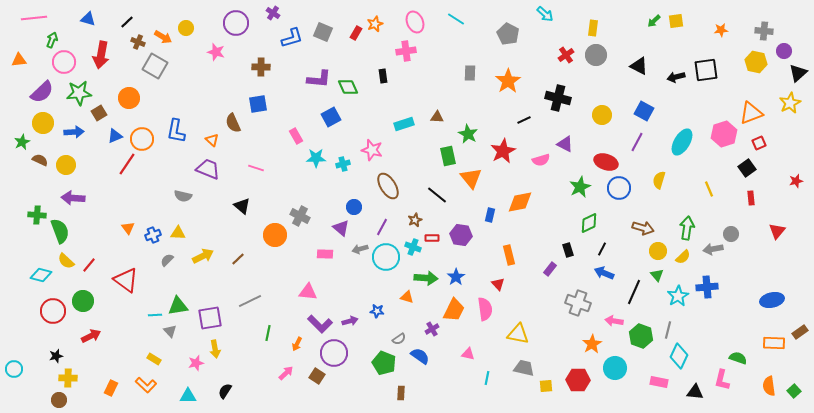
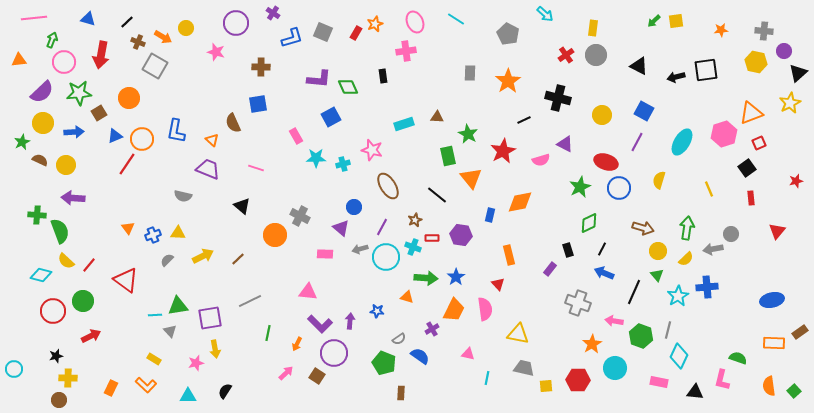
yellow semicircle at (683, 257): moved 3 px right, 2 px down
purple arrow at (350, 321): rotated 70 degrees counterclockwise
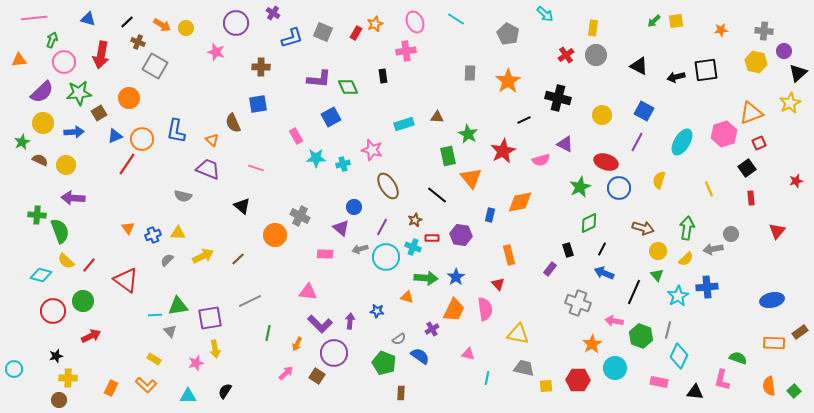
orange arrow at (163, 37): moved 1 px left, 12 px up
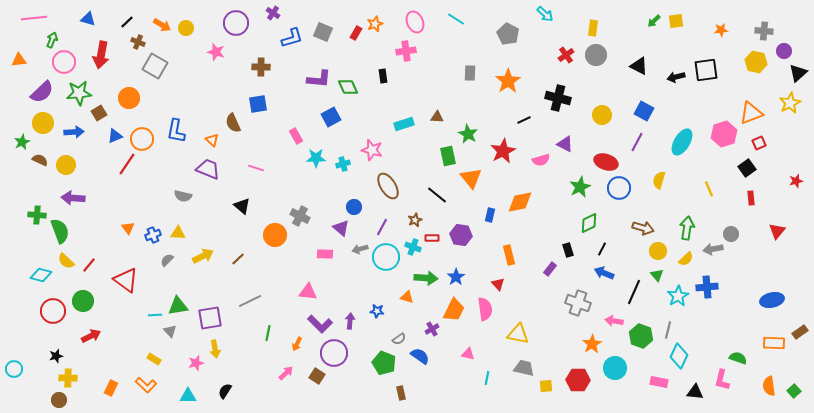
brown rectangle at (401, 393): rotated 16 degrees counterclockwise
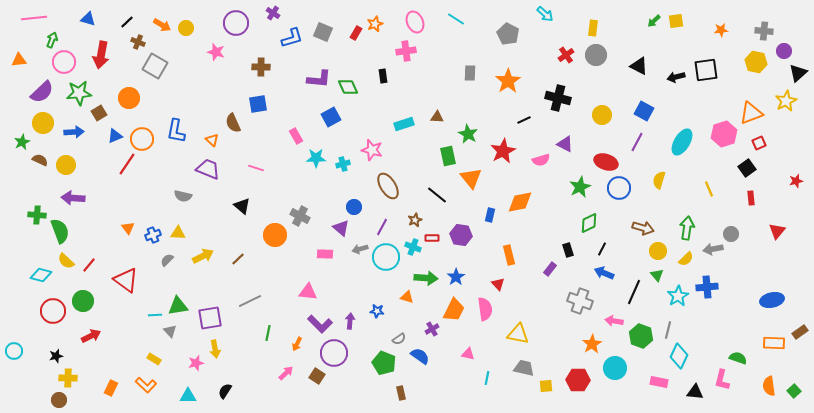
yellow star at (790, 103): moved 4 px left, 2 px up
gray cross at (578, 303): moved 2 px right, 2 px up
cyan circle at (14, 369): moved 18 px up
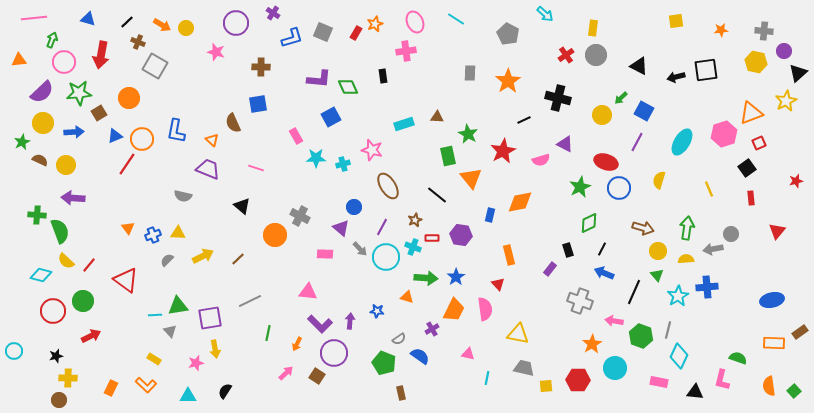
green arrow at (654, 21): moved 33 px left, 77 px down
gray arrow at (360, 249): rotated 119 degrees counterclockwise
yellow semicircle at (686, 259): rotated 140 degrees counterclockwise
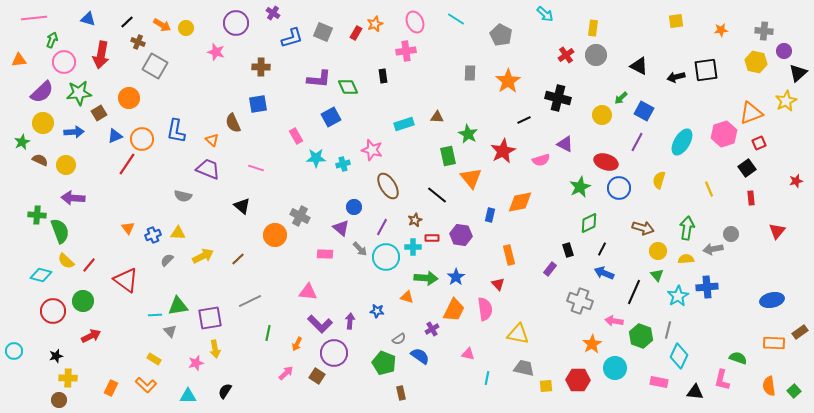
gray pentagon at (508, 34): moved 7 px left, 1 px down
cyan cross at (413, 247): rotated 21 degrees counterclockwise
